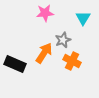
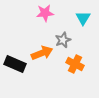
orange arrow: moved 2 px left; rotated 35 degrees clockwise
orange cross: moved 3 px right, 3 px down
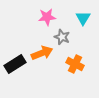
pink star: moved 2 px right, 4 px down
gray star: moved 1 px left, 3 px up; rotated 28 degrees counterclockwise
black rectangle: rotated 55 degrees counterclockwise
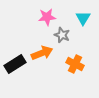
gray star: moved 2 px up
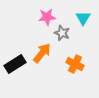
gray star: moved 2 px up
orange arrow: rotated 30 degrees counterclockwise
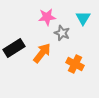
black rectangle: moved 1 px left, 16 px up
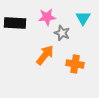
black rectangle: moved 1 px right, 25 px up; rotated 35 degrees clockwise
orange arrow: moved 3 px right, 2 px down
orange cross: rotated 18 degrees counterclockwise
